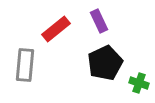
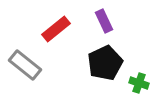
purple rectangle: moved 5 px right
gray rectangle: rotated 56 degrees counterclockwise
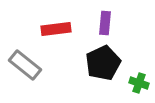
purple rectangle: moved 1 px right, 2 px down; rotated 30 degrees clockwise
red rectangle: rotated 32 degrees clockwise
black pentagon: moved 2 px left
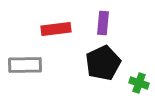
purple rectangle: moved 2 px left
gray rectangle: rotated 40 degrees counterclockwise
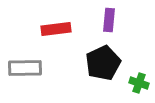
purple rectangle: moved 6 px right, 3 px up
gray rectangle: moved 3 px down
